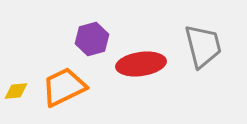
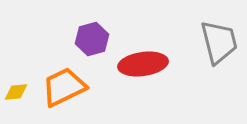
gray trapezoid: moved 16 px right, 4 px up
red ellipse: moved 2 px right
yellow diamond: moved 1 px down
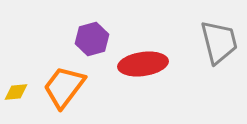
orange trapezoid: rotated 27 degrees counterclockwise
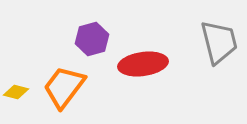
yellow diamond: rotated 20 degrees clockwise
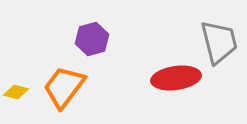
red ellipse: moved 33 px right, 14 px down
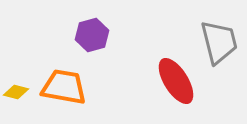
purple hexagon: moved 4 px up
red ellipse: moved 3 px down; rotated 66 degrees clockwise
orange trapezoid: rotated 63 degrees clockwise
